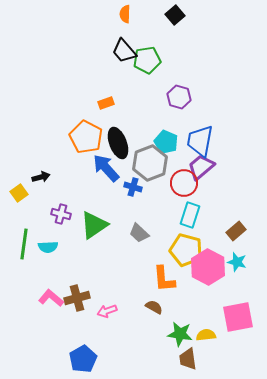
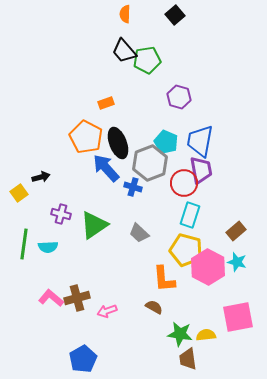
purple trapezoid: moved 3 px down; rotated 120 degrees clockwise
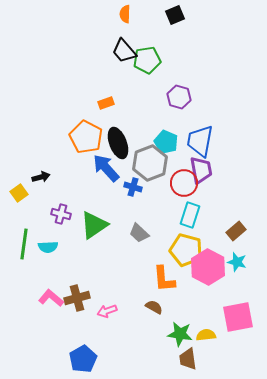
black square: rotated 18 degrees clockwise
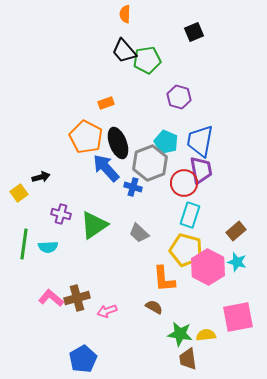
black square: moved 19 px right, 17 px down
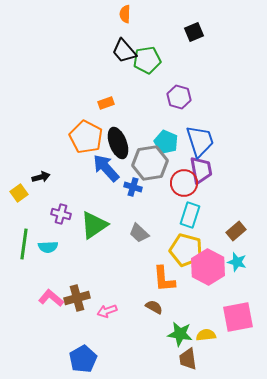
blue trapezoid: rotated 152 degrees clockwise
gray hexagon: rotated 12 degrees clockwise
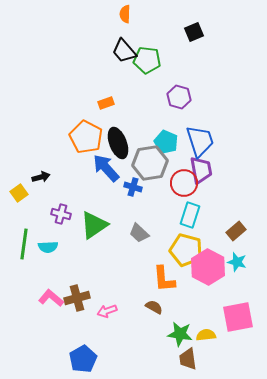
green pentagon: rotated 16 degrees clockwise
